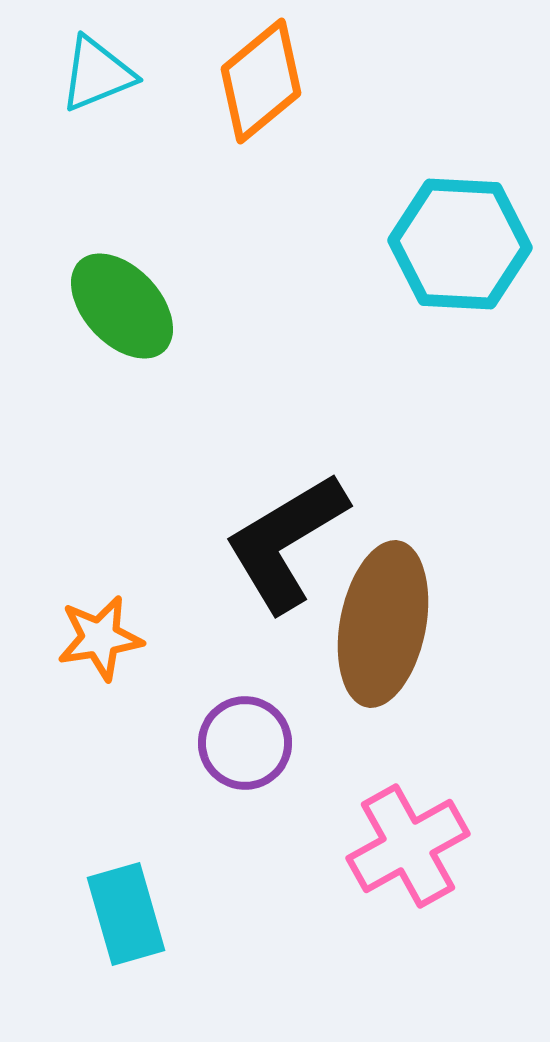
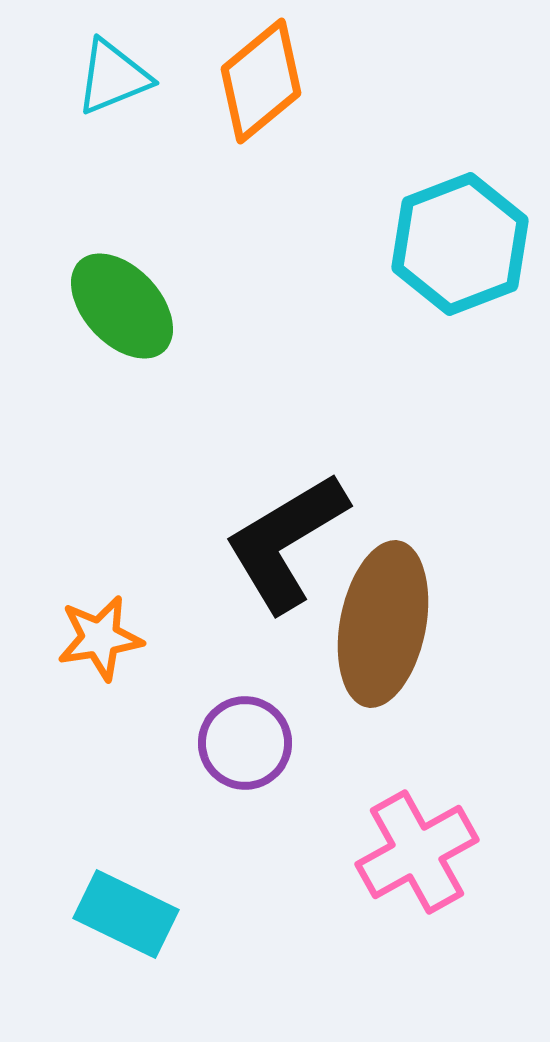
cyan triangle: moved 16 px right, 3 px down
cyan hexagon: rotated 24 degrees counterclockwise
pink cross: moved 9 px right, 6 px down
cyan rectangle: rotated 48 degrees counterclockwise
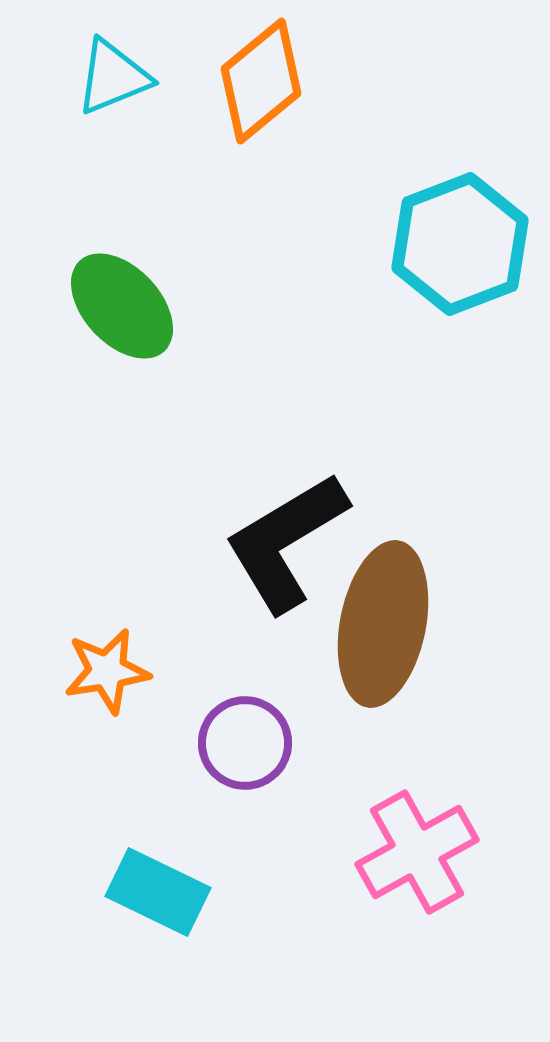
orange star: moved 7 px right, 33 px down
cyan rectangle: moved 32 px right, 22 px up
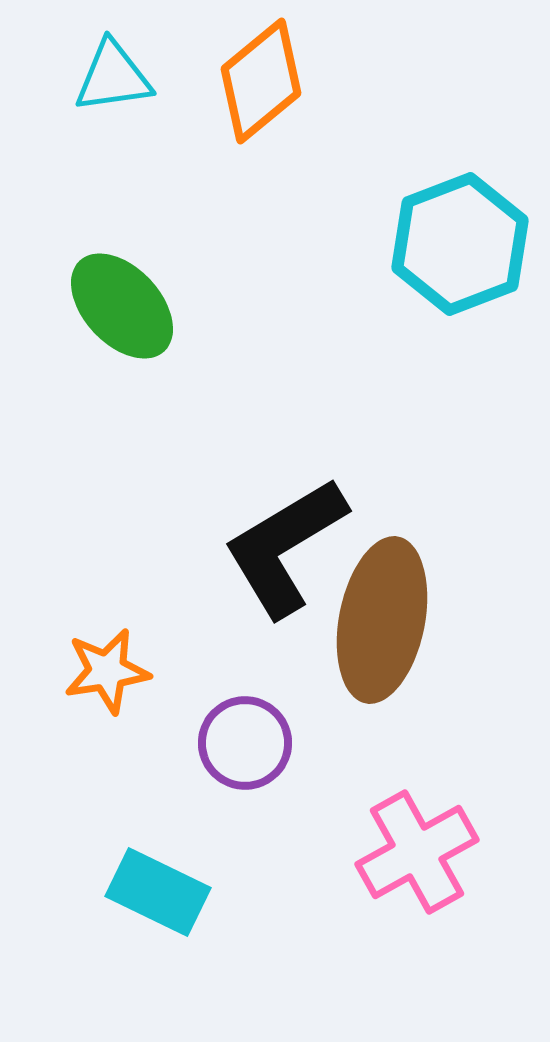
cyan triangle: rotated 14 degrees clockwise
black L-shape: moved 1 px left, 5 px down
brown ellipse: moved 1 px left, 4 px up
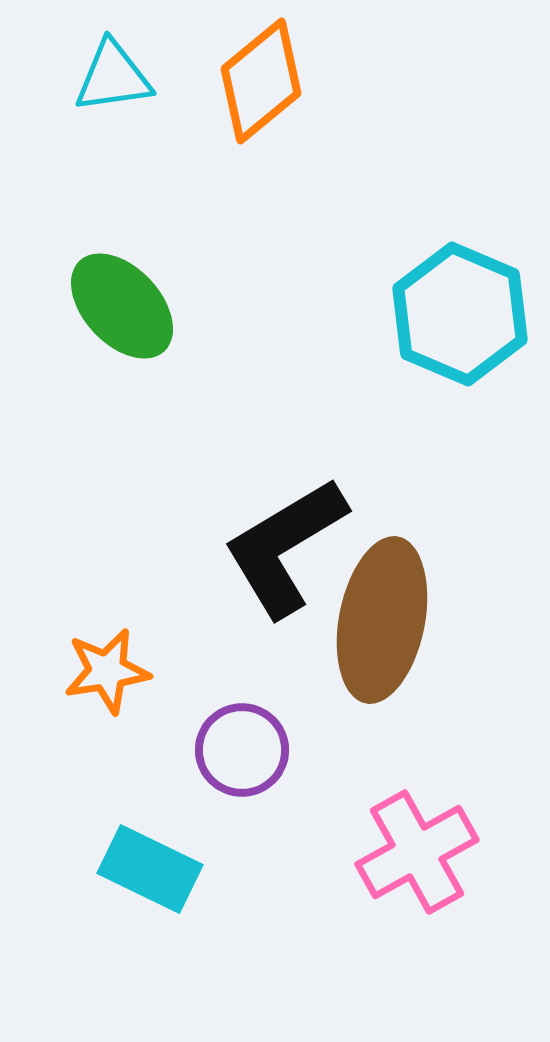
cyan hexagon: moved 70 px down; rotated 16 degrees counterclockwise
purple circle: moved 3 px left, 7 px down
cyan rectangle: moved 8 px left, 23 px up
